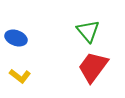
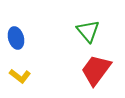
blue ellipse: rotated 55 degrees clockwise
red trapezoid: moved 3 px right, 3 px down
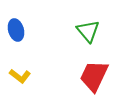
blue ellipse: moved 8 px up
red trapezoid: moved 2 px left, 6 px down; rotated 12 degrees counterclockwise
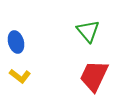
blue ellipse: moved 12 px down
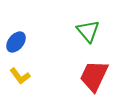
blue ellipse: rotated 55 degrees clockwise
yellow L-shape: rotated 15 degrees clockwise
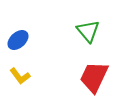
blue ellipse: moved 2 px right, 2 px up; rotated 10 degrees clockwise
red trapezoid: moved 1 px down
